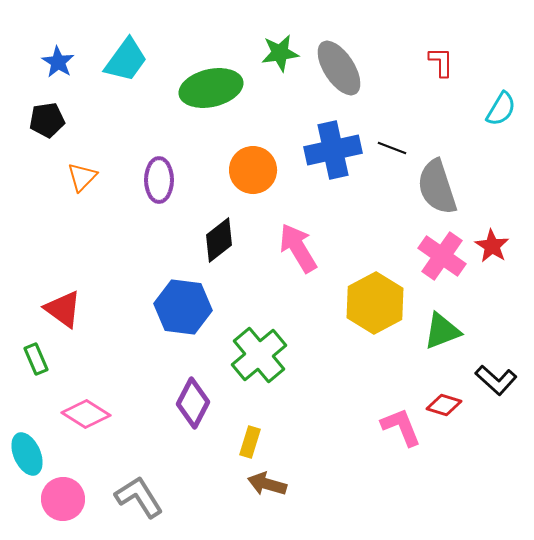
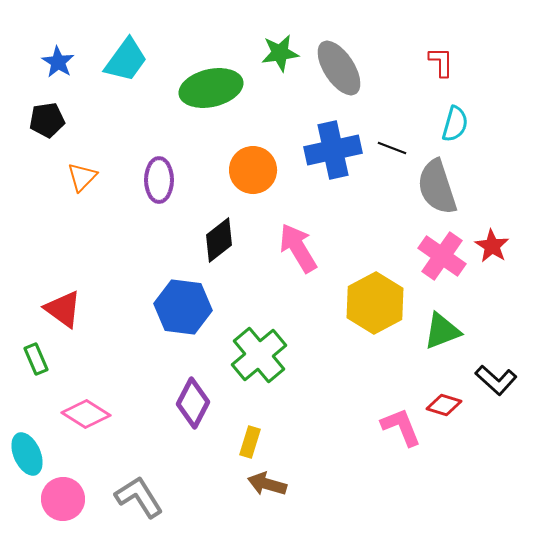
cyan semicircle: moved 46 px left, 15 px down; rotated 15 degrees counterclockwise
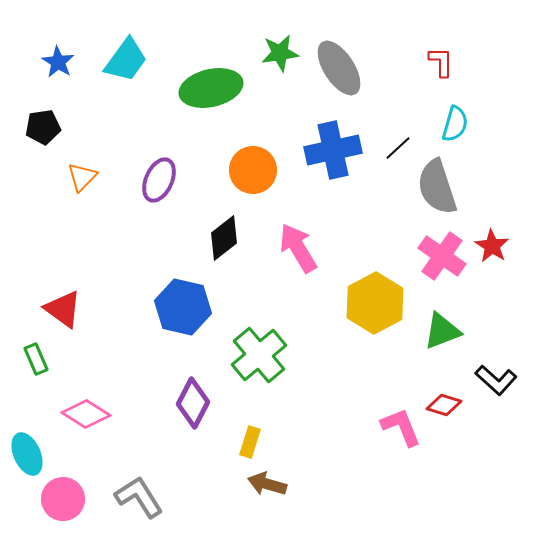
black pentagon: moved 4 px left, 7 px down
black line: moved 6 px right; rotated 64 degrees counterclockwise
purple ellipse: rotated 24 degrees clockwise
black diamond: moved 5 px right, 2 px up
blue hexagon: rotated 6 degrees clockwise
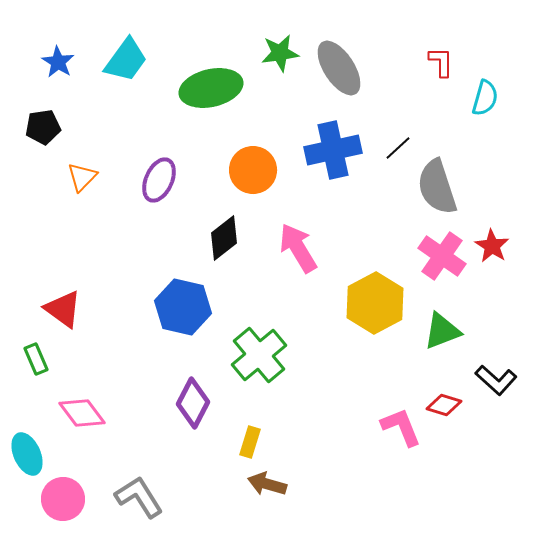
cyan semicircle: moved 30 px right, 26 px up
pink diamond: moved 4 px left, 1 px up; rotated 21 degrees clockwise
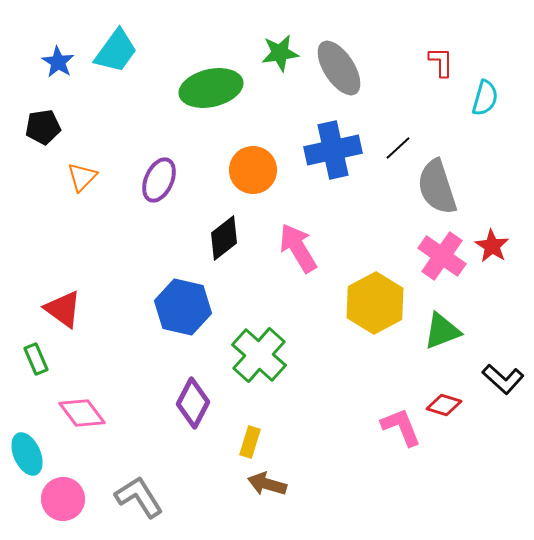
cyan trapezoid: moved 10 px left, 9 px up
green cross: rotated 8 degrees counterclockwise
black L-shape: moved 7 px right, 1 px up
